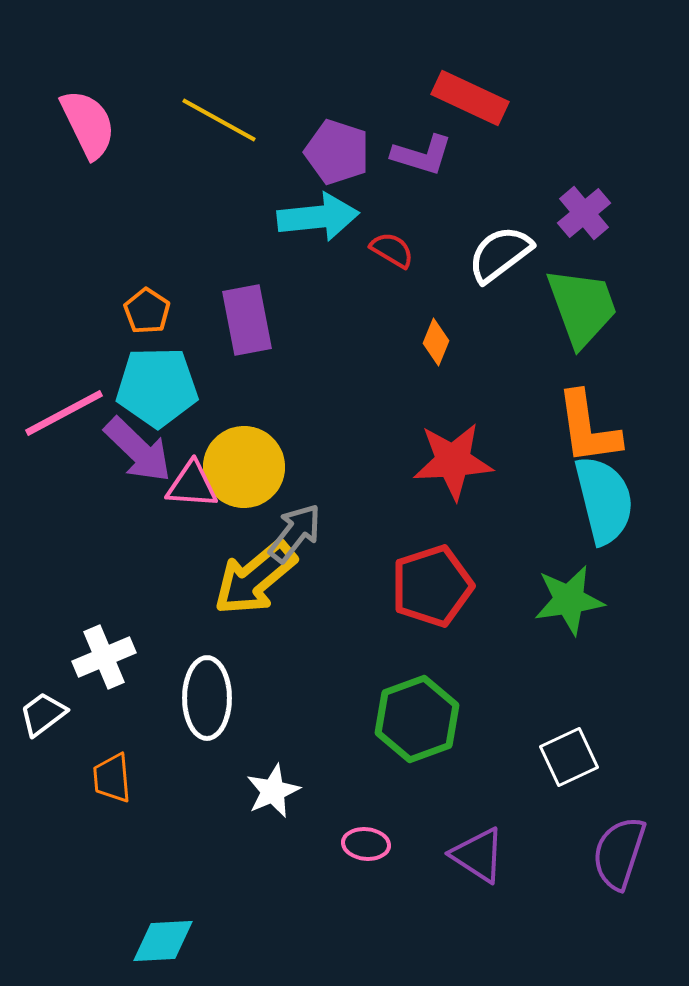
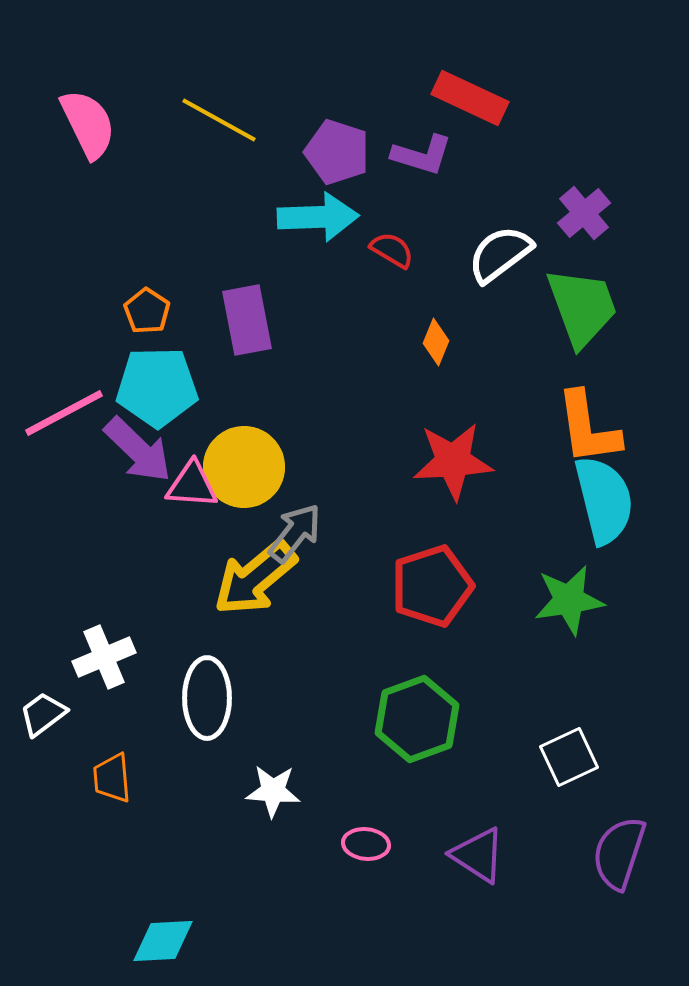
cyan arrow: rotated 4 degrees clockwise
white star: rotated 28 degrees clockwise
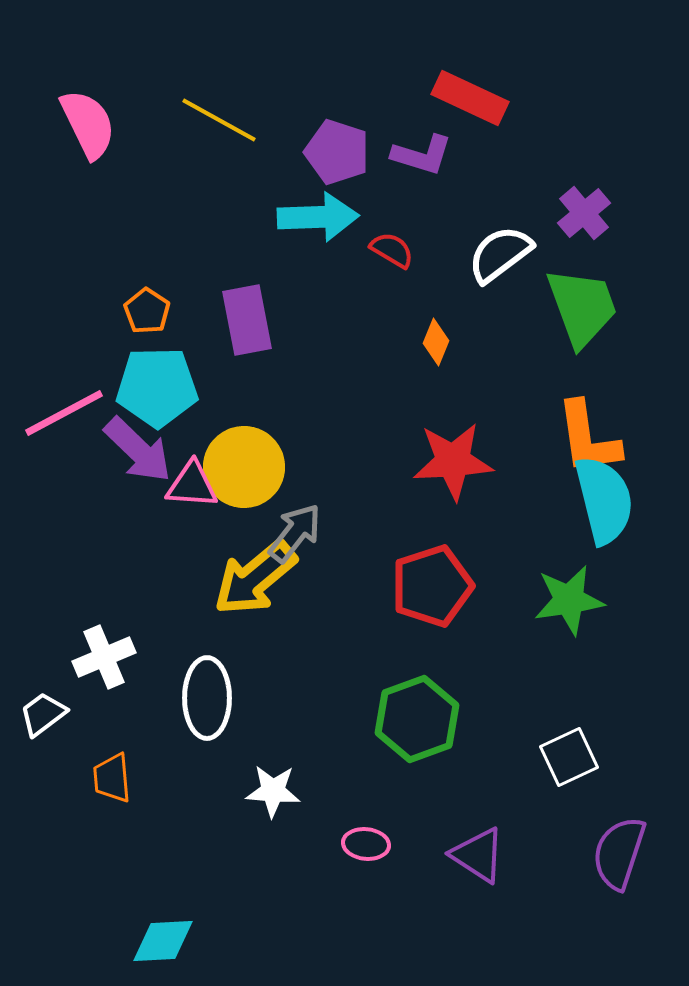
orange L-shape: moved 10 px down
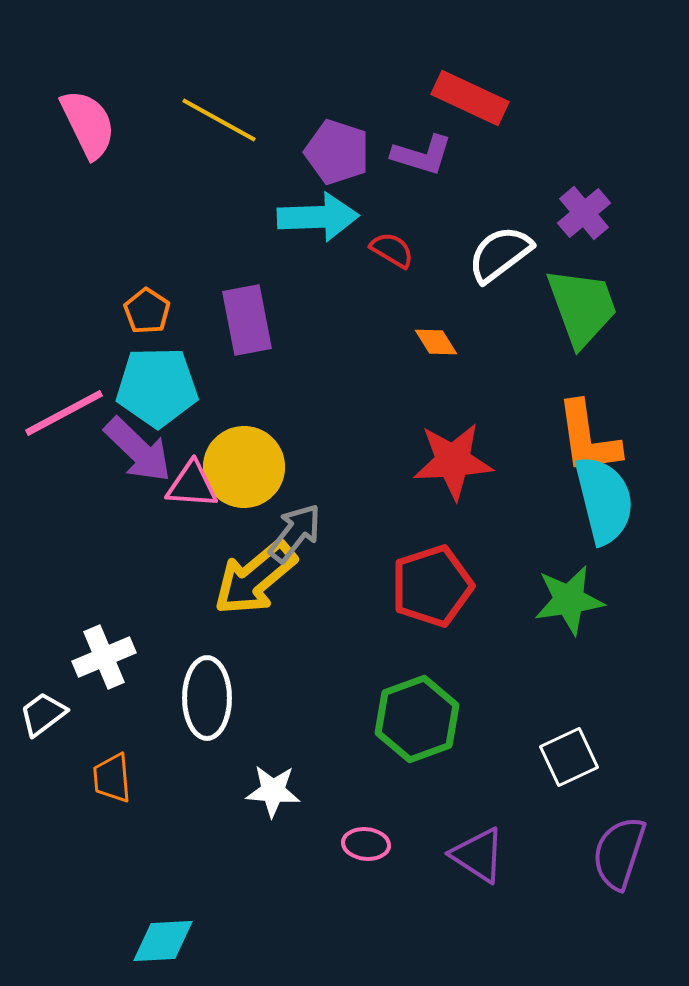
orange diamond: rotated 54 degrees counterclockwise
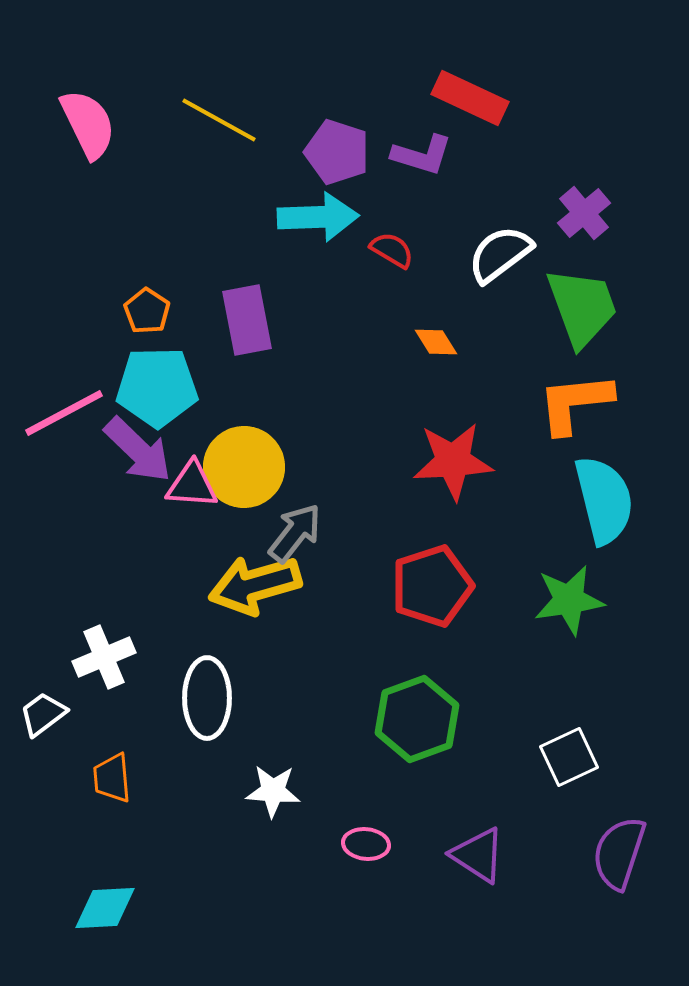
orange L-shape: moved 13 px left, 35 px up; rotated 92 degrees clockwise
yellow arrow: moved 7 px down; rotated 24 degrees clockwise
cyan diamond: moved 58 px left, 33 px up
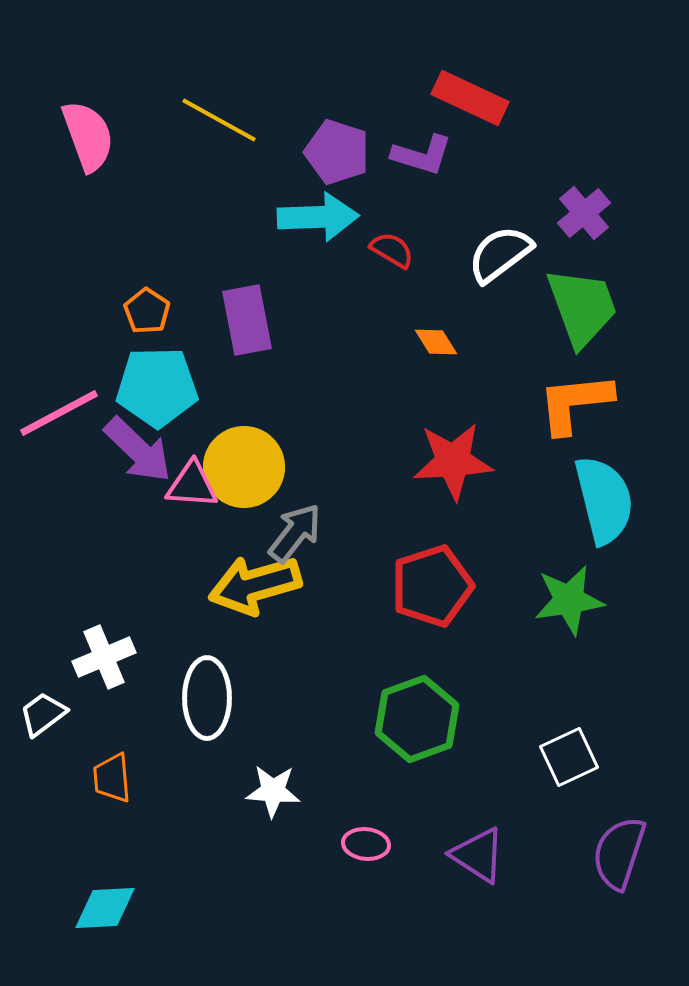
pink semicircle: moved 12 px down; rotated 6 degrees clockwise
pink line: moved 5 px left
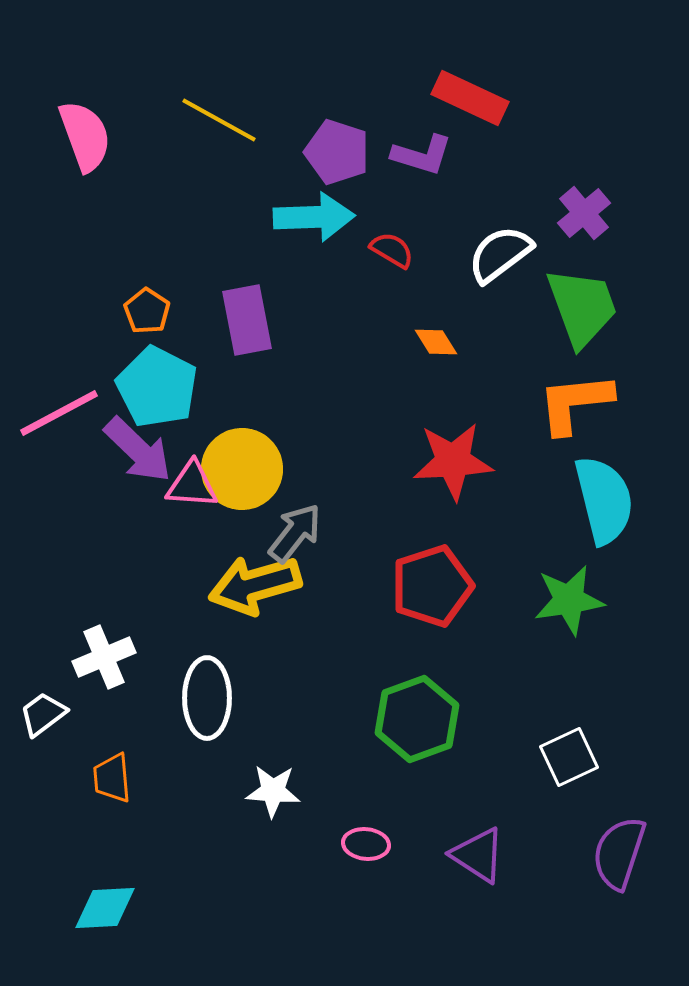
pink semicircle: moved 3 px left
cyan arrow: moved 4 px left
cyan pentagon: rotated 28 degrees clockwise
yellow circle: moved 2 px left, 2 px down
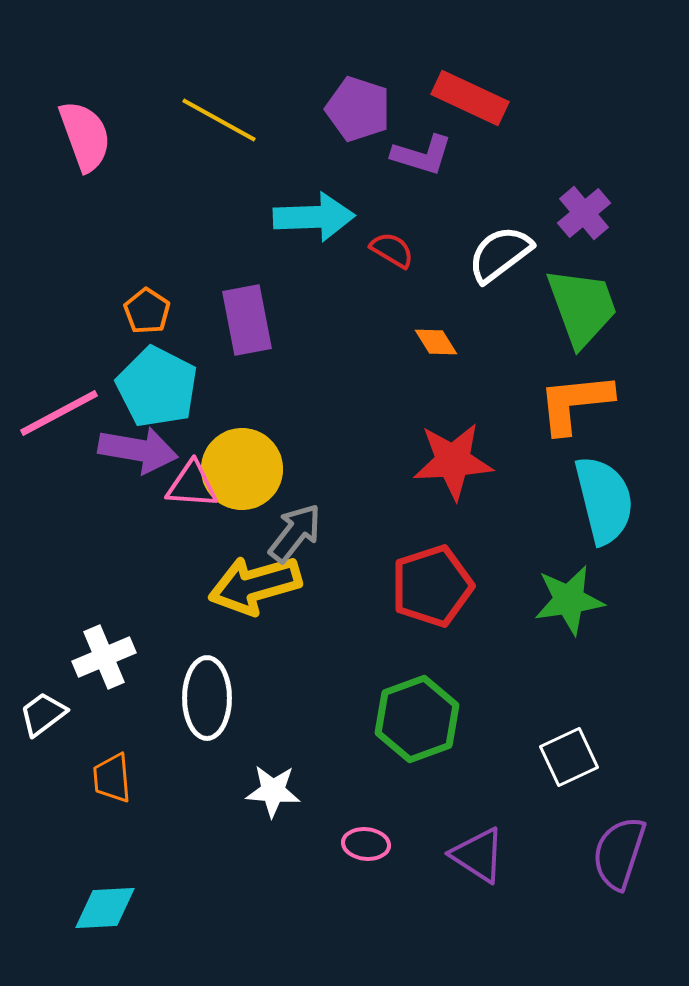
purple pentagon: moved 21 px right, 43 px up
purple arrow: rotated 34 degrees counterclockwise
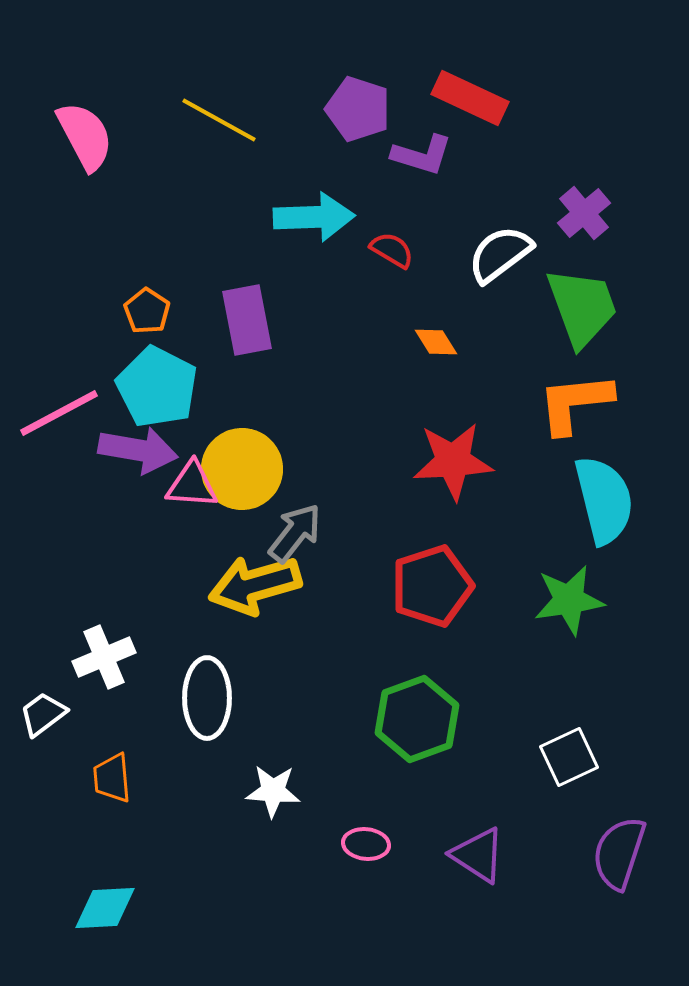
pink semicircle: rotated 8 degrees counterclockwise
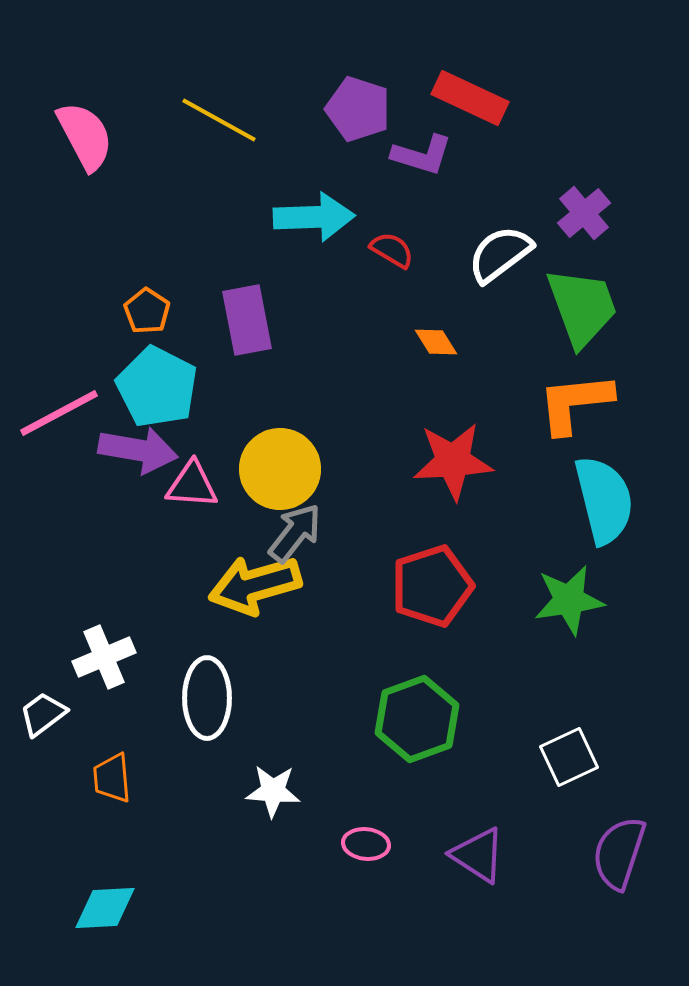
yellow circle: moved 38 px right
